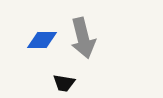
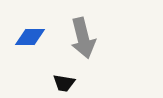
blue diamond: moved 12 px left, 3 px up
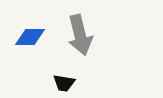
gray arrow: moved 3 px left, 3 px up
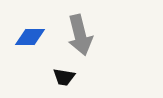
black trapezoid: moved 6 px up
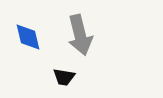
blue diamond: moved 2 px left; rotated 76 degrees clockwise
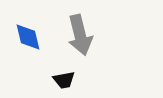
black trapezoid: moved 3 px down; rotated 20 degrees counterclockwise
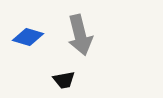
blue diamond: rotated 60 degrees counterclockwise
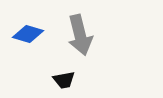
blue diamond: moved 3 px up
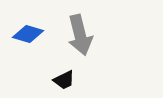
black trapezoid: rotated 15 degrees counterclockwise
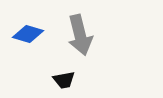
black trapezoid: rotated 15 degrees clockwise
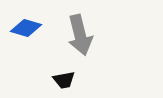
blue diamond: moved 2 px left, 6 px up
